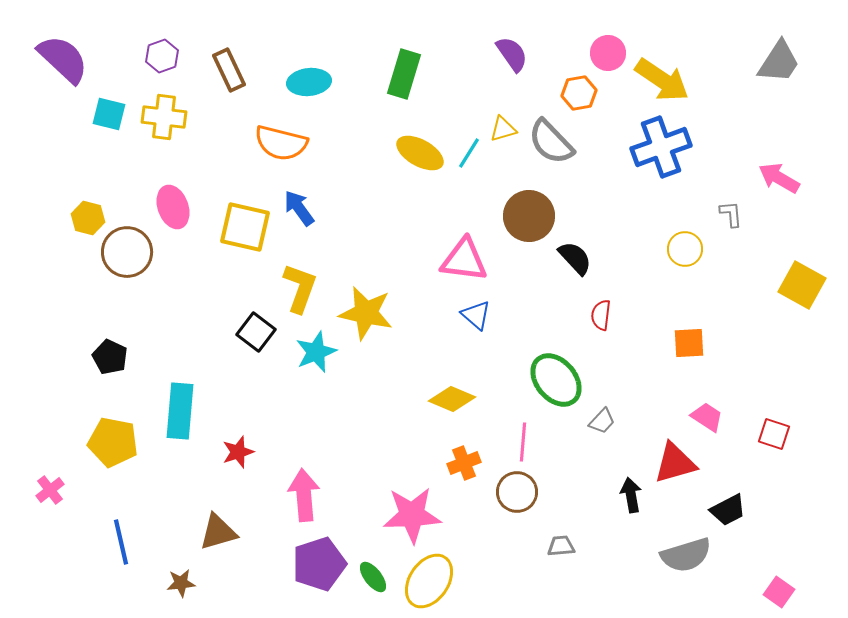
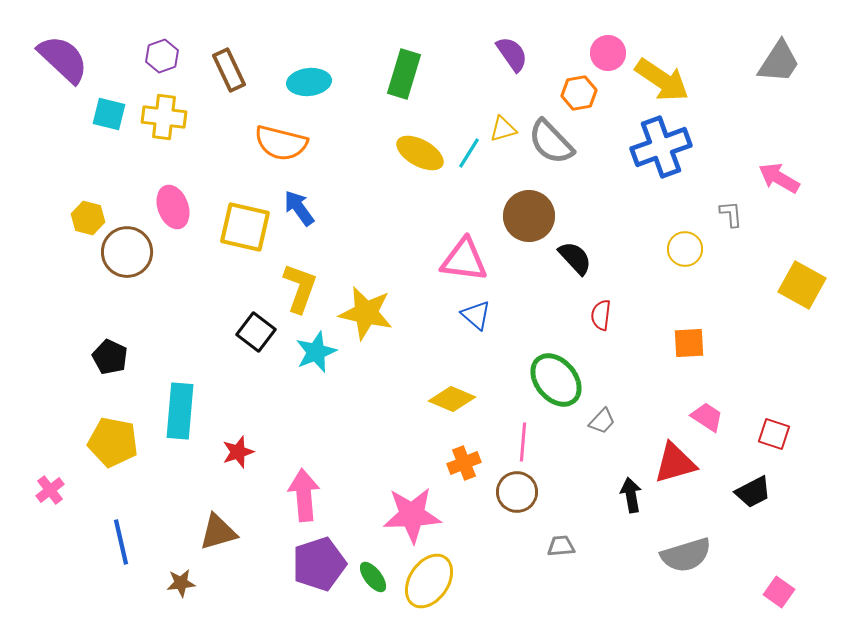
black trapezoid at (728, 510): moved 25 px right, 18 px up
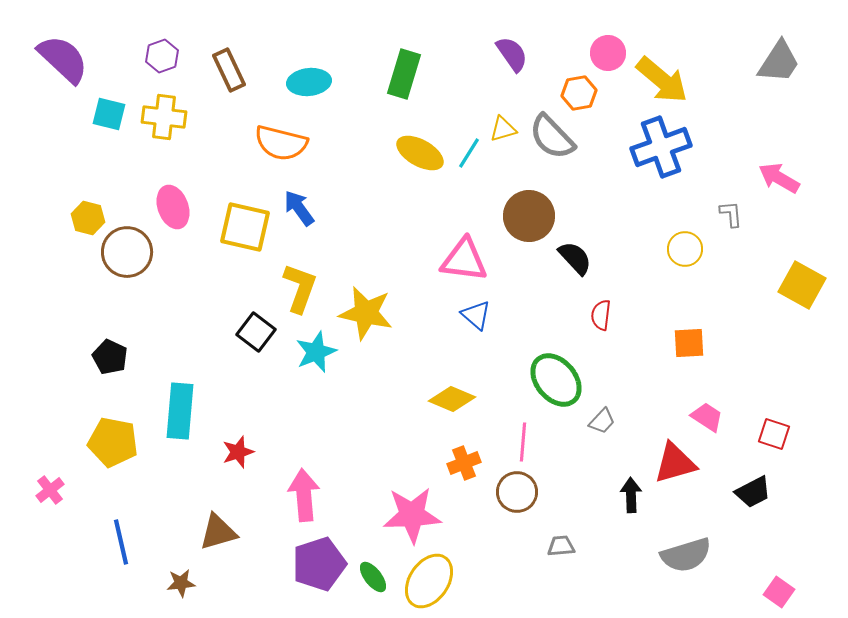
yellow arrow at (662, 80): rotated 6 degrees clockwise
gray semicircle at (551, 142): moved 1 px right, 5 px up
black arrow at (631, 495): rotated 8 degrees clockwise
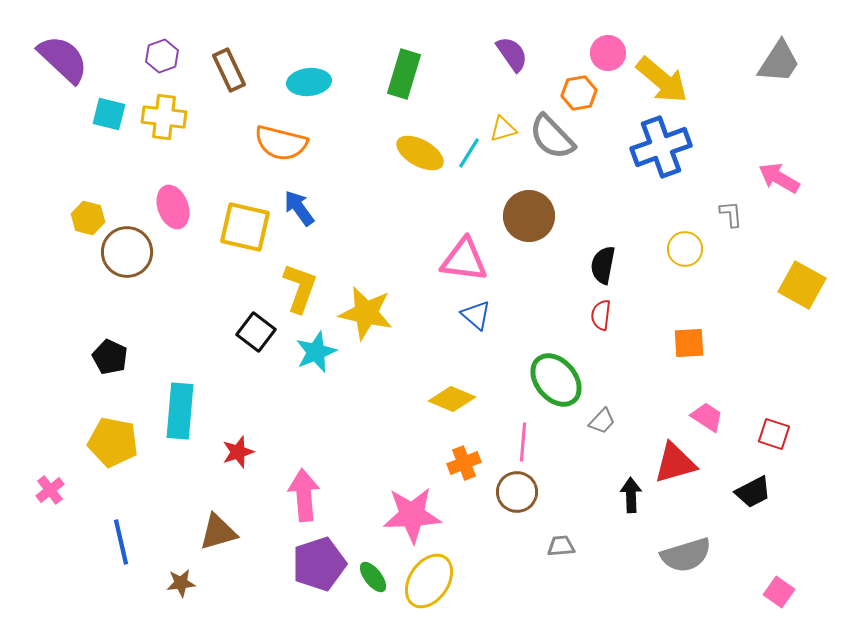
black semicircle at (575, 258): moved 28 px right, 7 px down; rotated 126 degrees counterclockwise
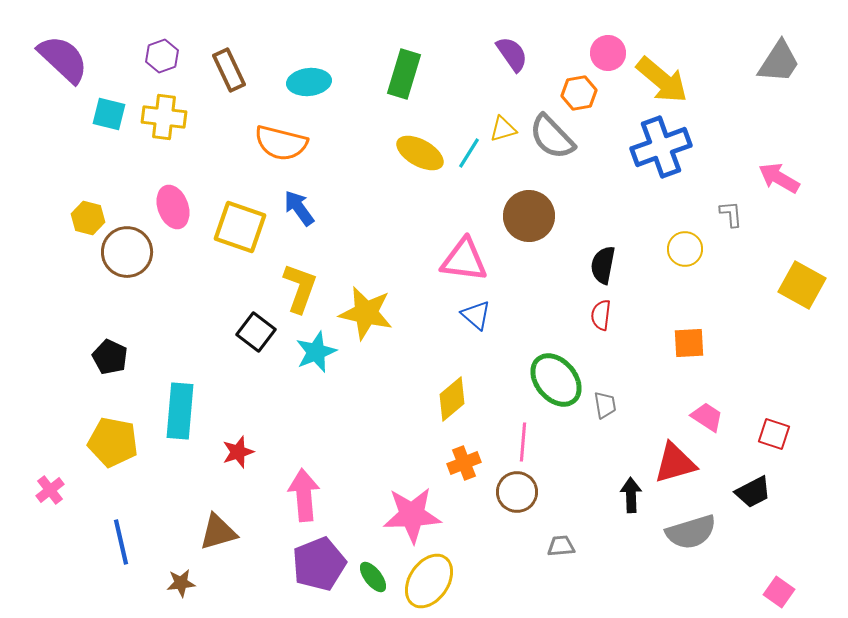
yellow square at (245, 227): moved 5 px left; rotated 6 degrees clockwise
yellow diamond at (452, 399): rotated 63 degrees counterclockwise
gray trapezoid at (602, 421): moved 3 px right, 16 px up; rotated 52 degrees counterclockwise
gray semicircle at (686, 555): moved 5 px right, 23 px up
purple pentagon at (319, 564): rotated 4 degrees counterclockwise
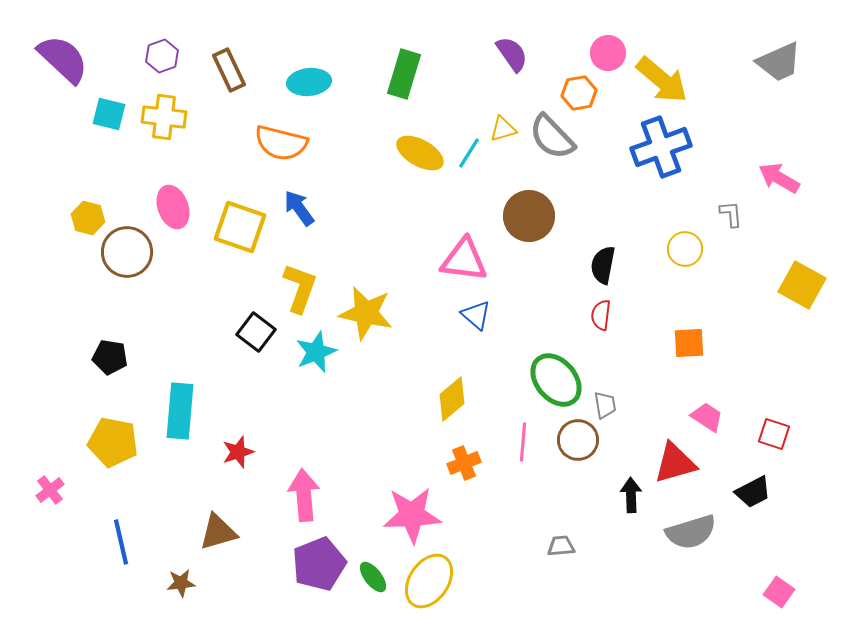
gray trapezoid at (779, 62): rotated 33 degrees clockwise
black pentagon at (110, 357): rotated 16 degrees counterclockwise
brown circle at (517, 492): moved 61 px right, 52 px up
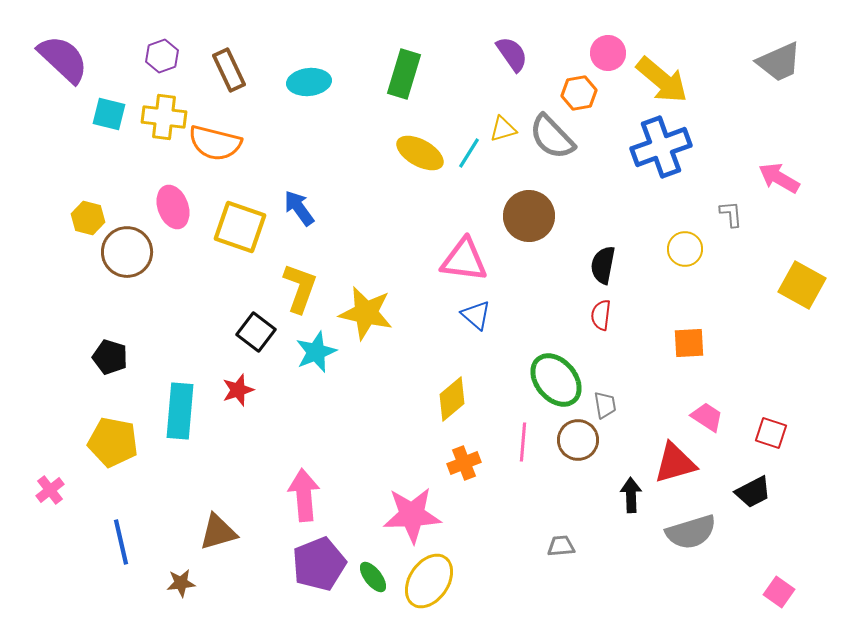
orange semicircle at (281, 143): moved 66 px left
black pentagon at (110, 357): rotated 8 degrees clockwise
red square at (774, 434): moved 3 px left, 1 px up
red star at (238, 452): moved 62 px up
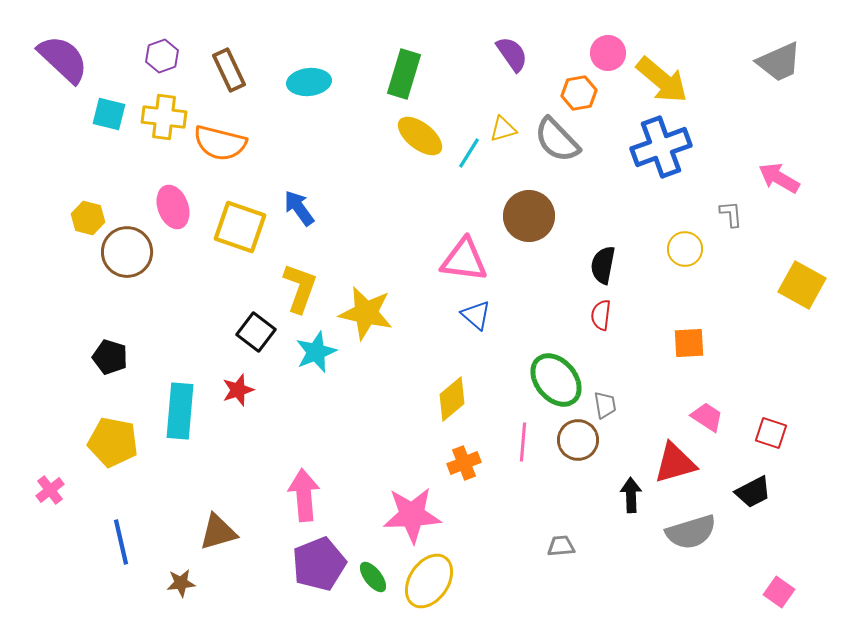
gray semicircle at (552, 137): moved 5 px right, 3 px down
orange semicircle at (215, 143): moved 5 px right
yellow ellipse at (420, 153): moved 17 px up; rotated 9 degrees clockwise
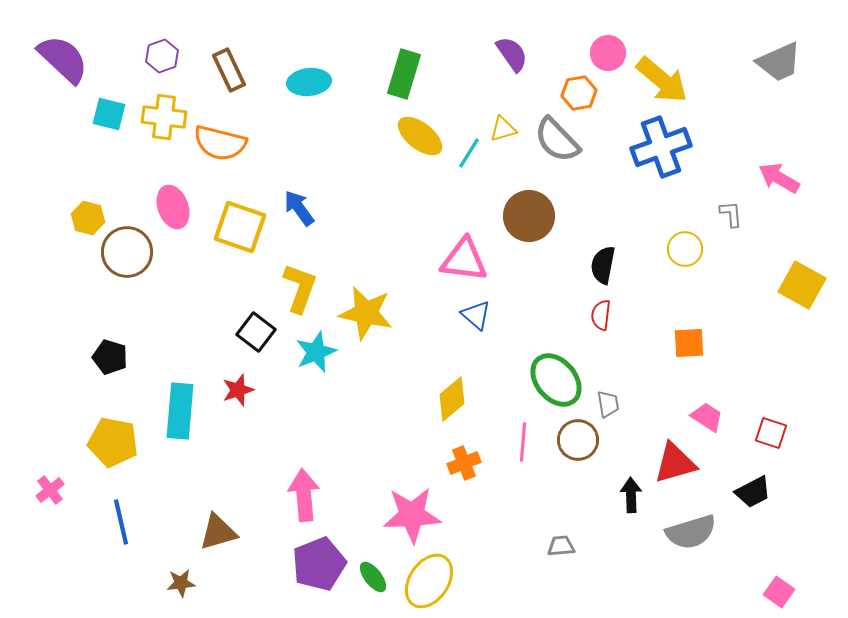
gray trapezoid at (605, 405): moved 3 px right, 1 px up
blue line at (121, 542): moved 20 px up
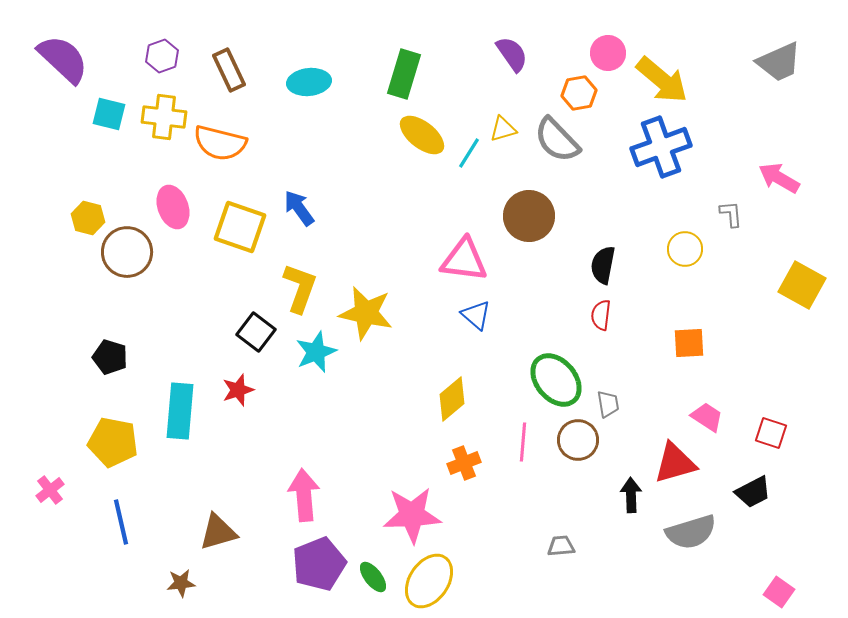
yellow ellipse at (420, 136): moved 2 px right, 1 px up
